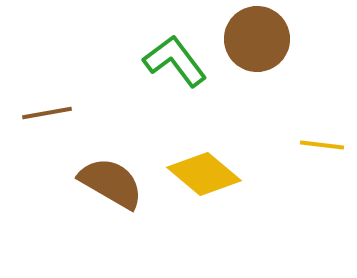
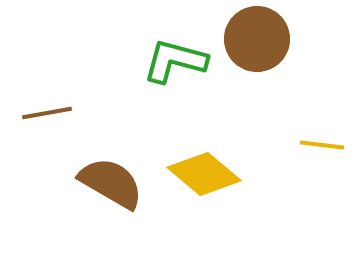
green L-shape: rotated 38 degrees counterclockwise
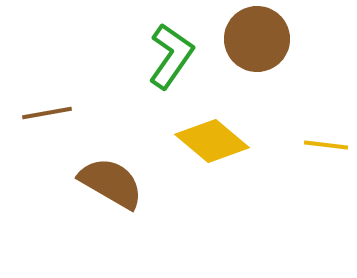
green L-shape: moved 4 px left, 5 px up; rotated 110 degrees clockwise
yellow line: moved 4 px right
yellow diamond: moved 8 px right, 33 px up
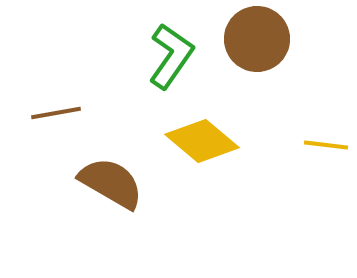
brown line: moved 9 px right
yellow diamond: moved 10 px left
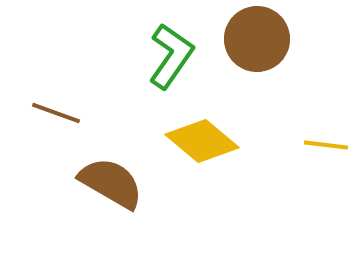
brown line: rotated 30 degrees clockwise
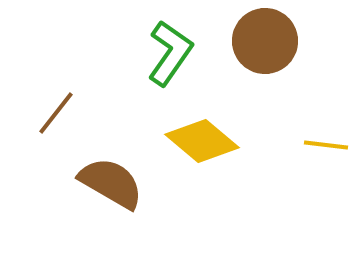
brown circle: moved 8 px right, 2 px down
green L-shape: moved 1 px left, 3 px up
brown line: rotated 72 degrees counterclockwise
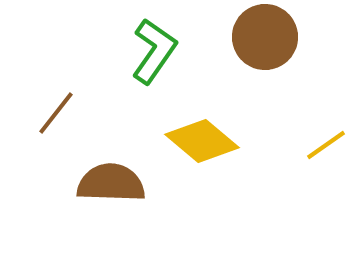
brown circle: moved 4 px up
green L-shape: moved 16 px left, 2 px up
yellow line: rotated 42 degrees counterclockwise
brown semicircle: rotated 28 degrees counterclockwise
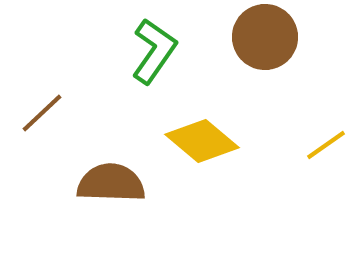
brown line: moved 14 px left; rotated 9 degrees clockwise
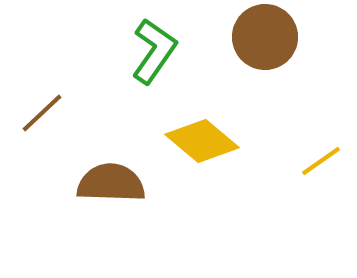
yellow line: moved 5 px left, 16 px down
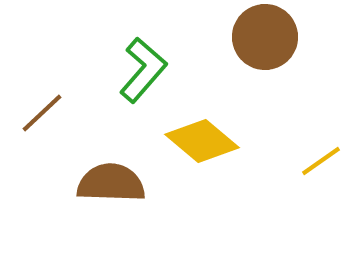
green L-shape: moved 11 px left, 19 px down; rotated 6 degrees clockwise
